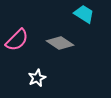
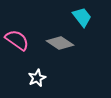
cyan trapezoid: moved 2 px left, 3 px down; rotated 20 degrees clockwise
pink semicircle: rotated 100 degrees counterclockwise
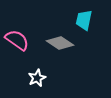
cyan trapezoid: moved 2 px right, 3 px down; rotated 130 degrees counterclockwise
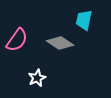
pink semicircle: rotated 90 degrees clockwise
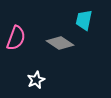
pink semicircle: moved 1 px left, 2 px up; rotated 15 degrees counterclockwise
white star: moved 1 px left, 2 px down
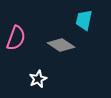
gray diamond: moved 1 px right, 2 px down
white star: moved 2 px right, 1 px up
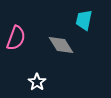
gray diamond: rotated 24 degrees clockwise
white star: moved 1 px left, 3 px down; rotated 12 degrees counterclockwise
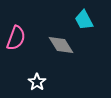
cyan trapezoid: rotated 40 degrees counterclockwise
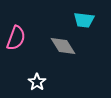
cyan trapezoid: rotated 55 degrees counterclockwise
gray diamond: moved 2 px right, 1 px down
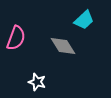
cyan trapezoid: rotated 50 degrees counterclockwise
white star: rotated 18 degrees counterclockwise
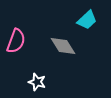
cyan trapezoid: moved 3 px right
pink semicircle: moved 3 px down
